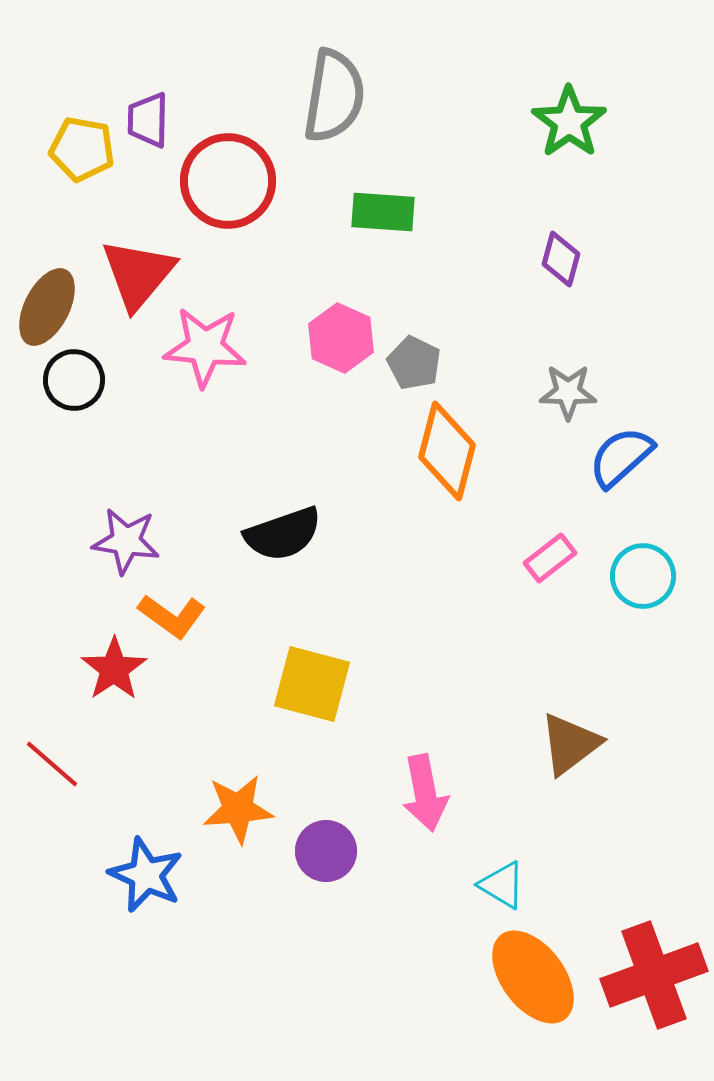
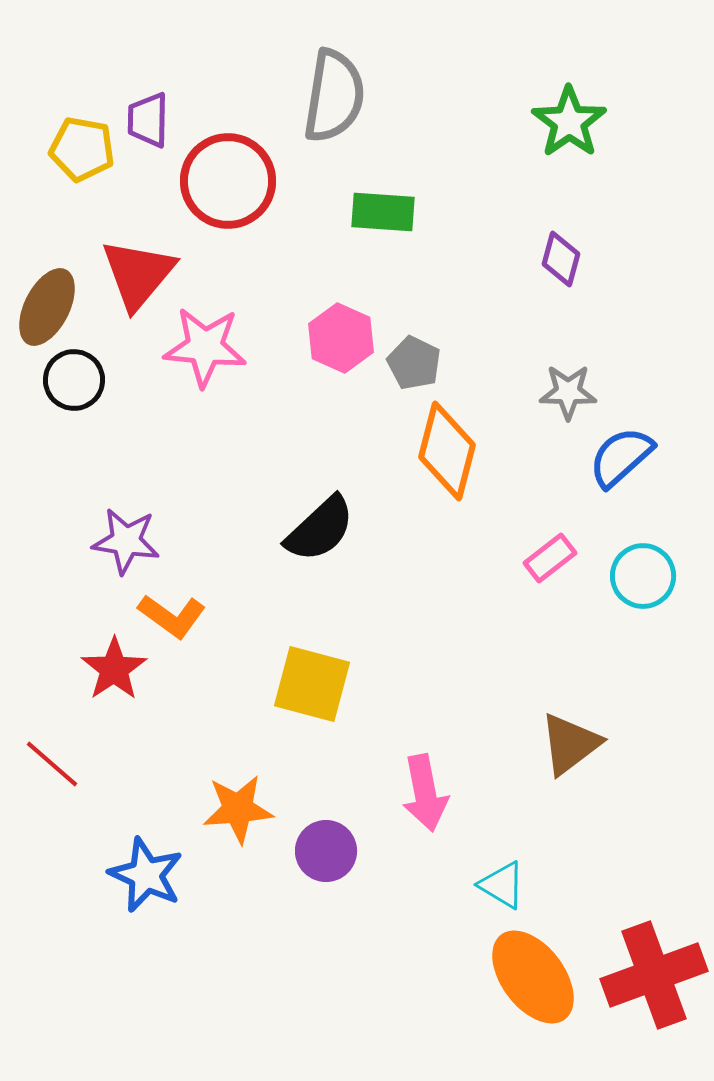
black semicircle: moved 37 px right, 5 px up; rotated 24 degrees counterclockwise
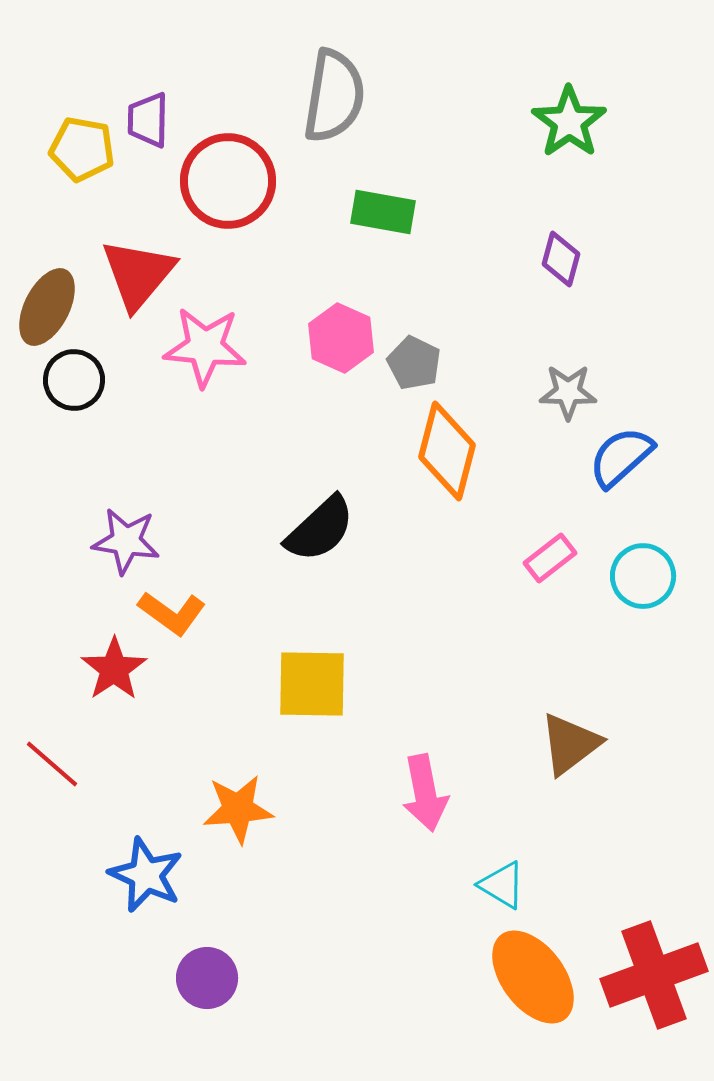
green rectangle: rotated 6 degrees clockwise
orange L-shape: moved 3 px up
yellow square: rotated 14 degrees counterclockwise
purple circle: moved 119 px left, 127 px down
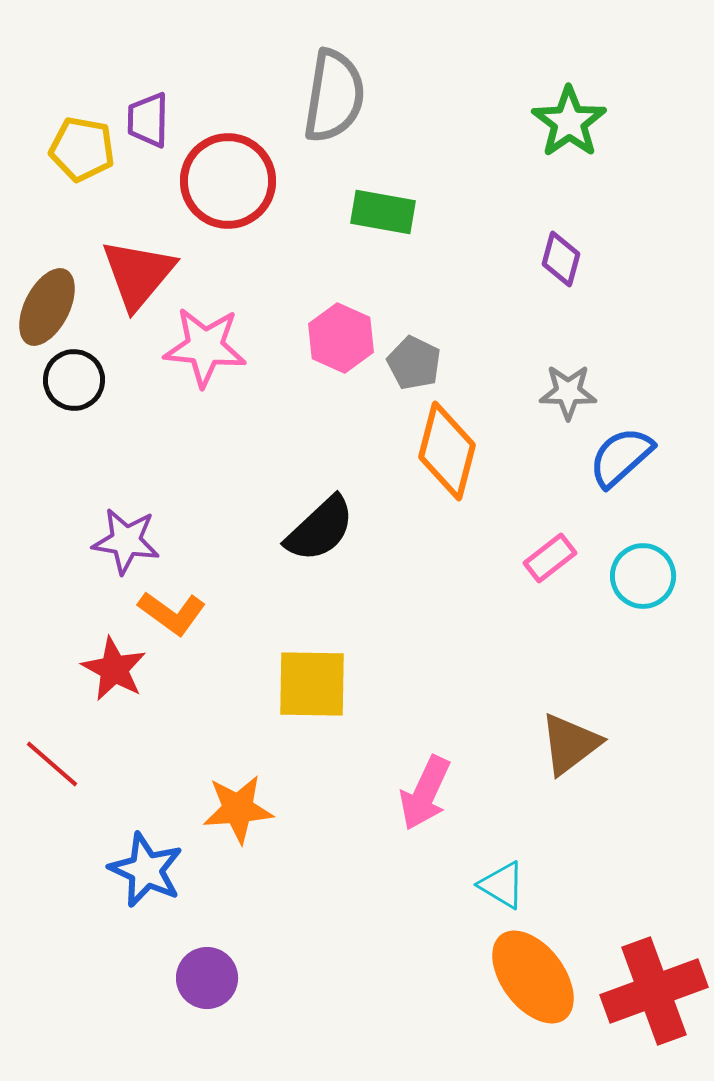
red star: rotated 10 degrees counterclockwise
pink arrow: rotated 36 degrees clockwise
blue star: moved 5 px up
red cross: moved 16 px down
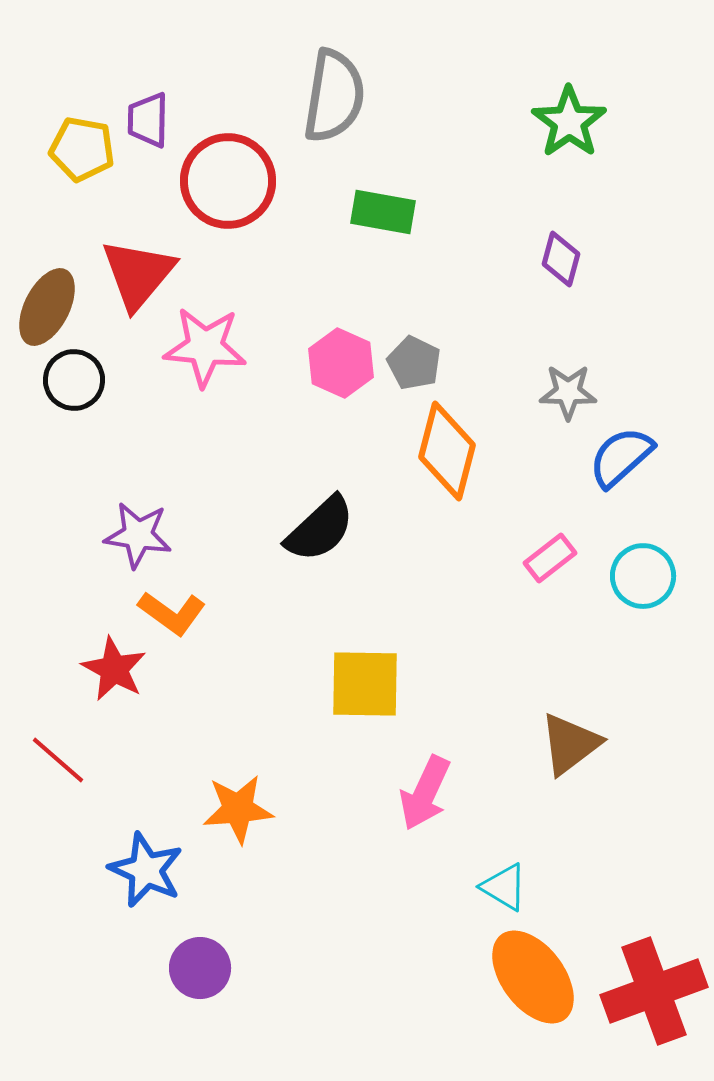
pink hexagon: moved 25 px down
purple star: moved 12 px right, 6 px up
yellow square: moved 53 px right
red line: moved 6 px right, 4 px up
cyan triangle: moved 2 px right, 2 px down
purple circle: moved 7 px left, 10 px up
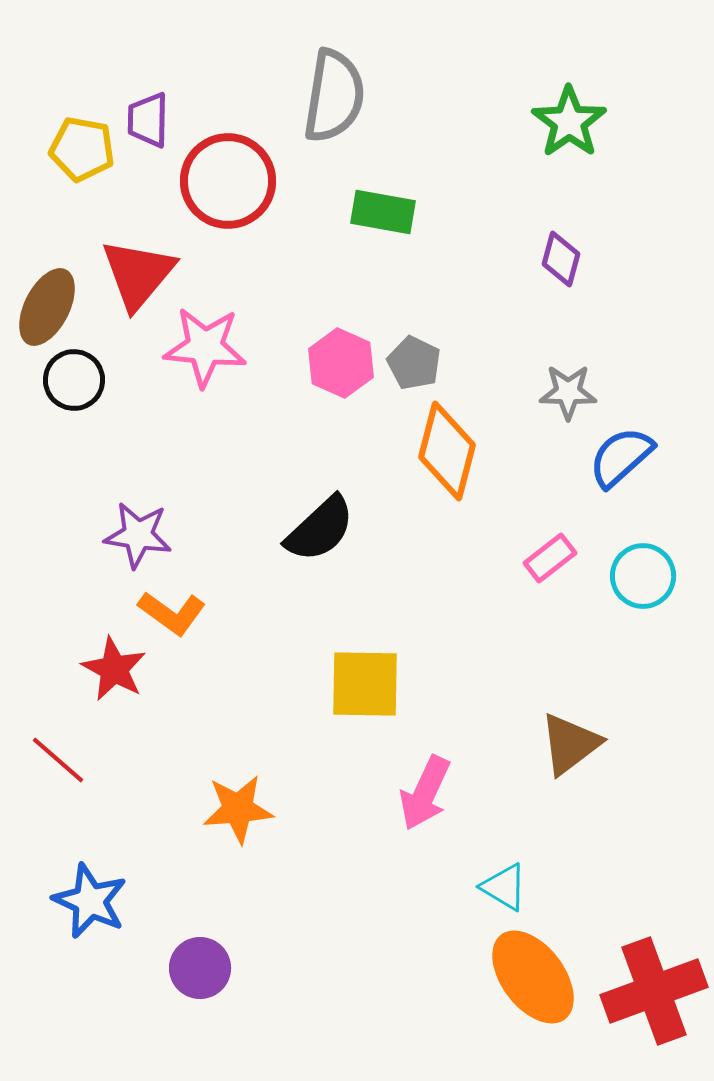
blue star: moved 56 px left, 31 px down
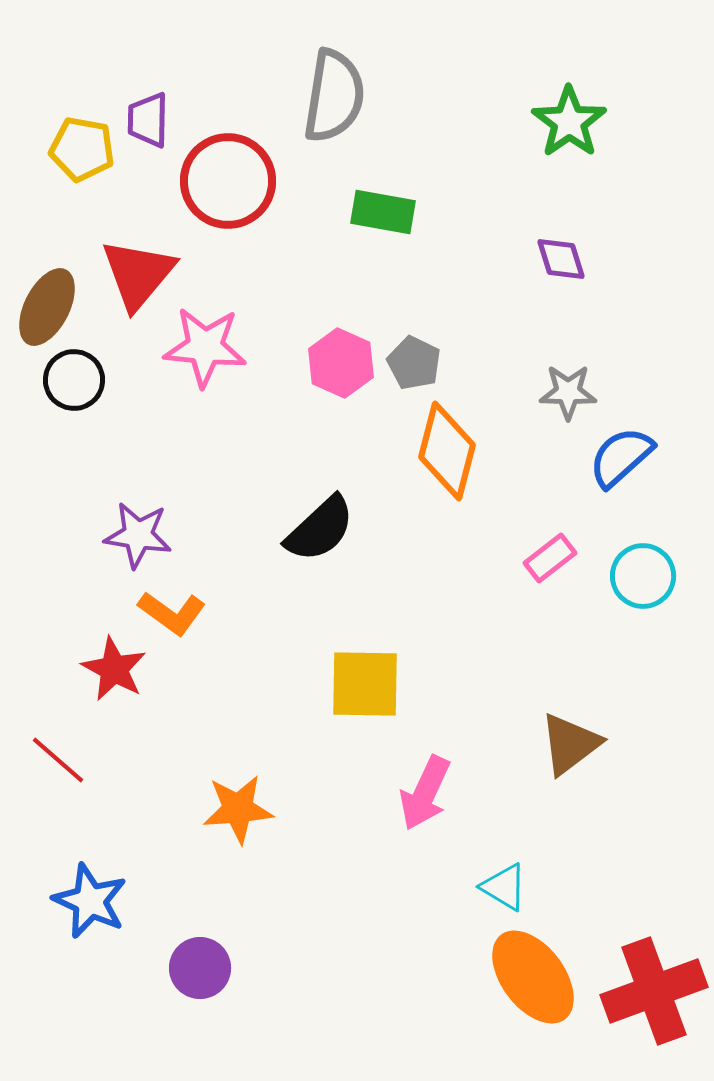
purple diamond: rotated 32 degrees counterclockwise
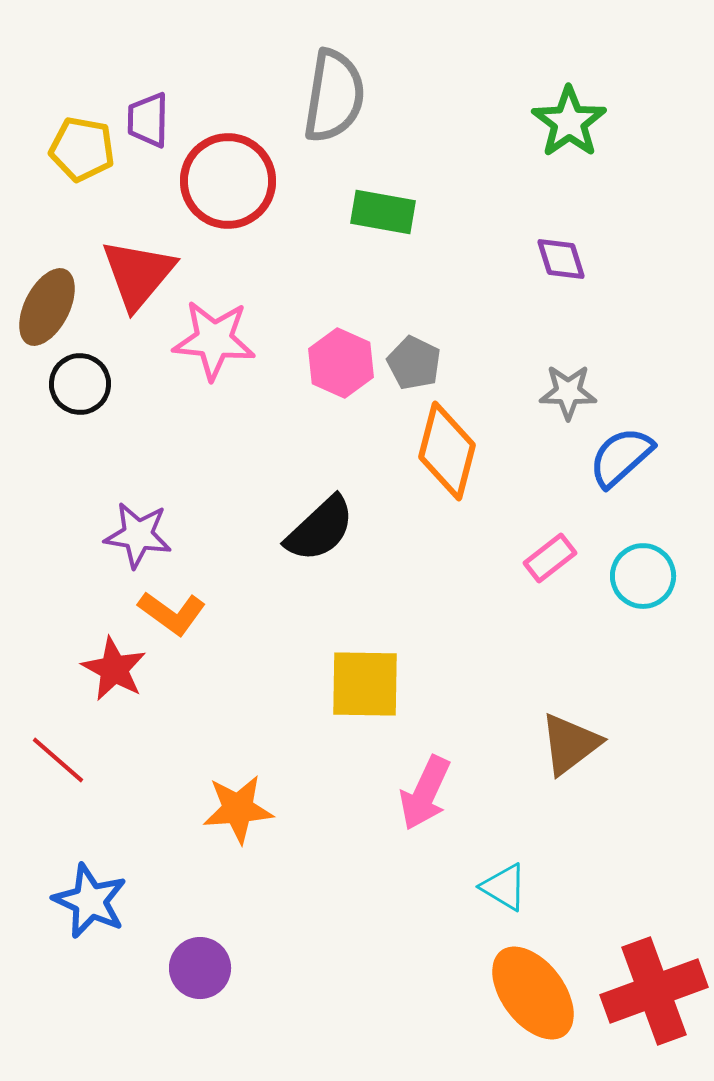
pink star: moved 9 px right, 7 px up
black circle: moved 6 px right, 4 px down
orange ellipse: moved 16 px down
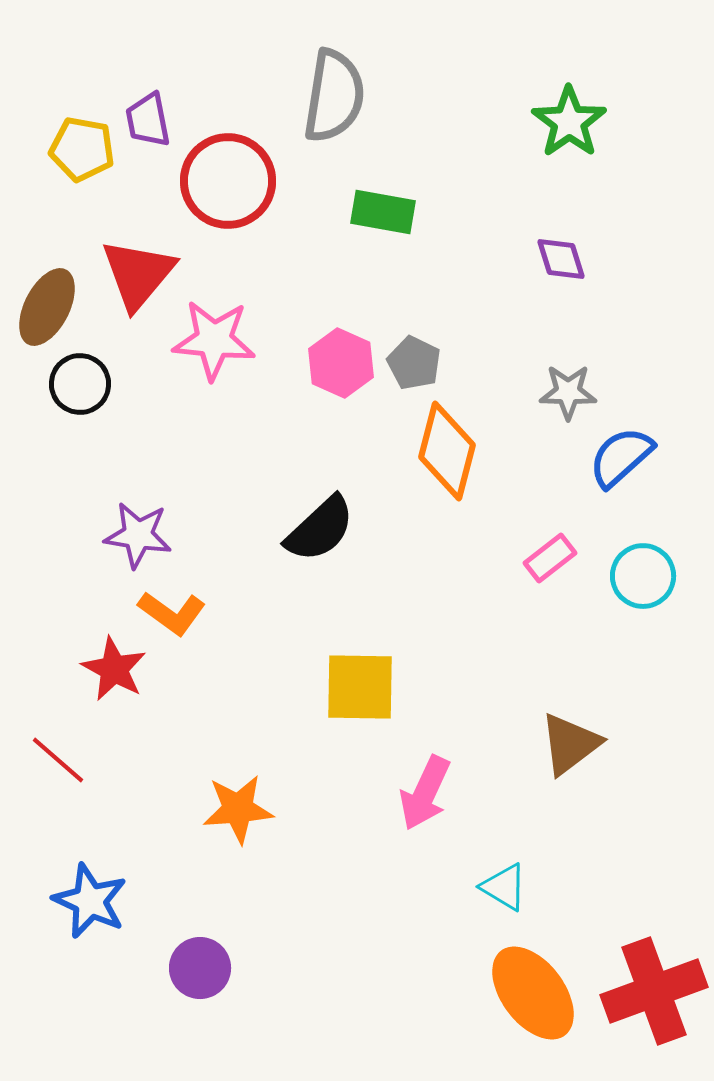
purple trapezoid: rotated 12 degrees counterclockwise
yellow square: moved 5 px left, 3 px down
